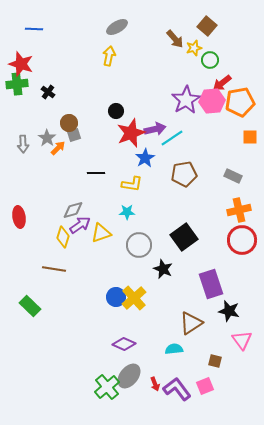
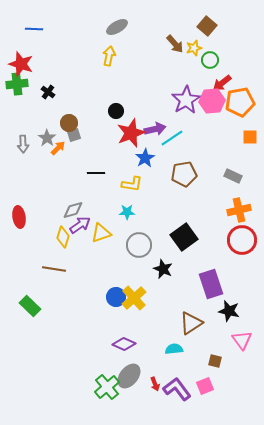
brown arrow at (175, 39): moved 5 px down
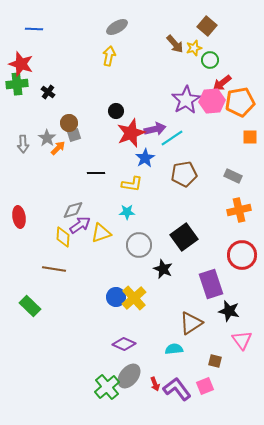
yellow diamond at (63, 237): rotated 15 degrees counterclockwise
red circle at (242, 240): moved 15 px down
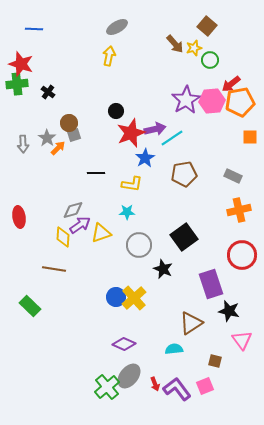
red arrow at (222, 83): moved 9 px right, 1 px down
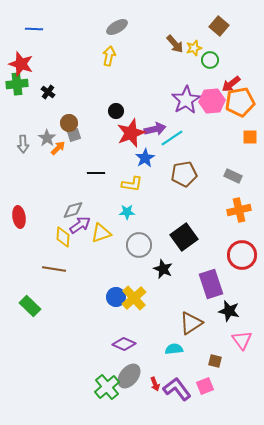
brown square at (207, 26): moved 12 px right
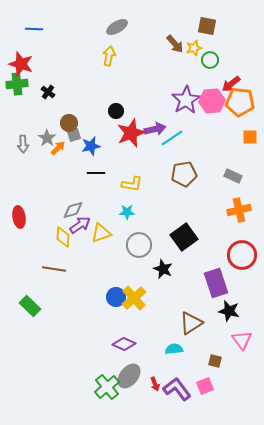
brown square at (219, 26): moved 12 px left; rotated 30 degrees counterclockwise
orange pentagon at (240, 102): rotated 16 degrees clockwise
blue star at (145, 158): moved 54 px left, 12 px up; rotated 18 degrees clockwise
purple rectangle at (211, 284): moved 5 px right, 1 px up
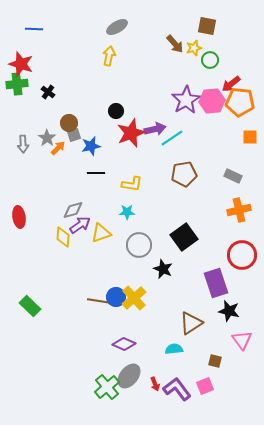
brown line at (54, 269): moved 45 px right, 32 px down
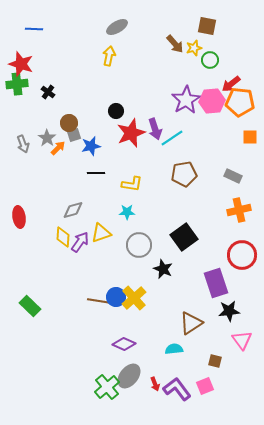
purple arrow at (155, 129): rotated 85 degrees clockwise
gray arrow at (23, 144): rotated 18 degrees counterclockwise
purple arrow at (80, 225): moved 17 px down; rotated 20 degrees counterclockwise
black star at (229, 311): rotated 20 degrees counterclockwise
